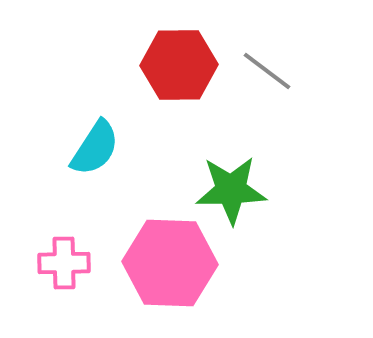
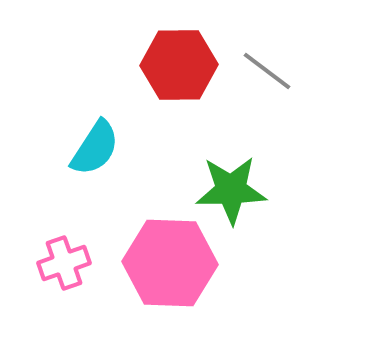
pink cross: rotated 18 degrees counterclockwise
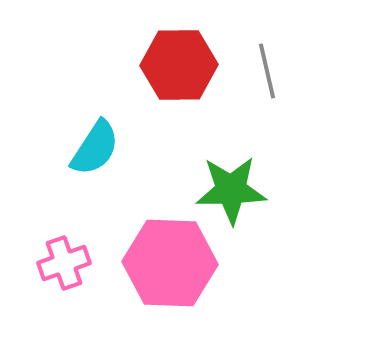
gray line: rotated 40 degrees clockwise
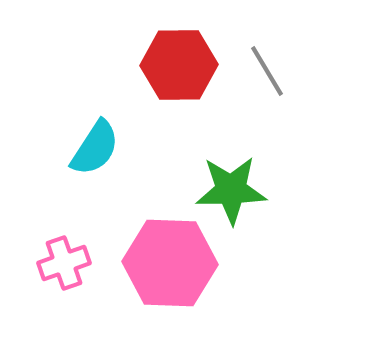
gray line: rotated 18 degrees counterclockwise
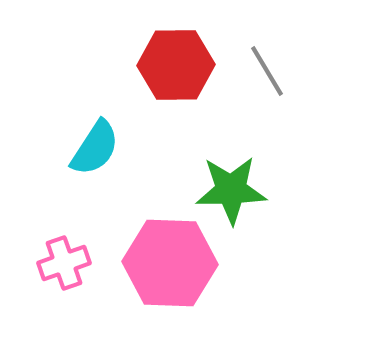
red hexagon: moved 3 px left
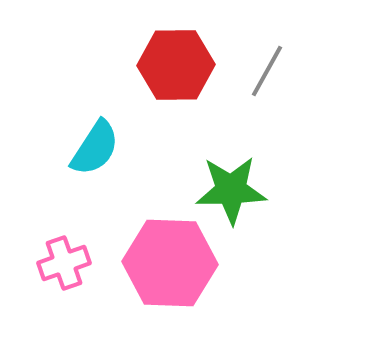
gray line: rotated 60 degrees clockwise
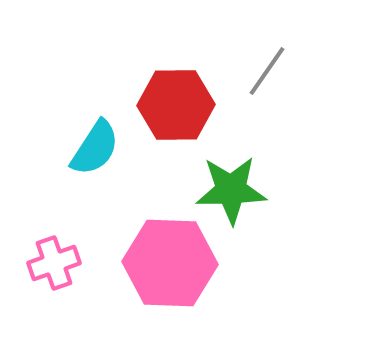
red hexagon: moved 40 px down
gray line: rotated 6 degrees clockwise
pink cross: moved 10 px left
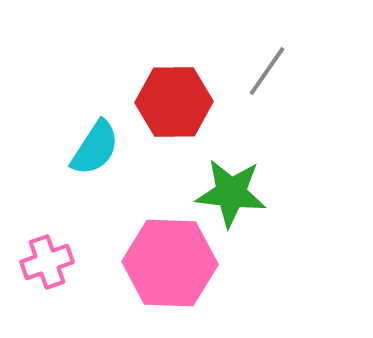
red hexagon: moved 2 px left, 3 px up
green star: moved 3 px down; rotated 8 degrees clockwise
pink cross: moved 7 px left, 1 px up
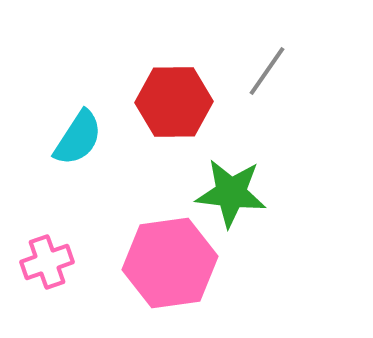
cyan semicircle: moved 17 px left, 10 px up
pink hexagon: rotated 10 degrees counterclockwise
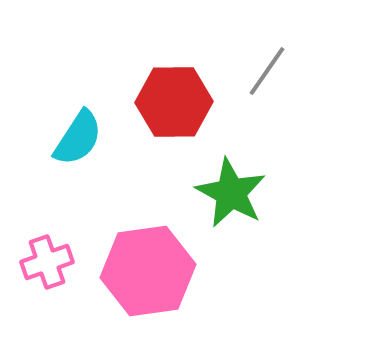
green star: rotated 22 degrees clockwise
pink hexagon: moved 22 px left, 8 px down
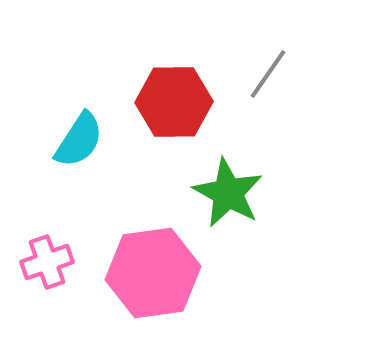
gray line: moved 1 px right, 3 px down
cyan semicircle: moved 1 px right, 2 px down
green star: moved 3 px left
pink hexagon: moved 5 px right, 2 px down
